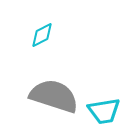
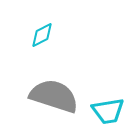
cyan trapezoid: moved 4 px right
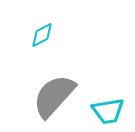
gray semicircle: rotated 66 degrees counterclockwise
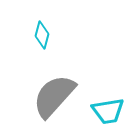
cyan diamond: rotated 48 degrees counterclockwise
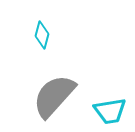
cyan trapezoid: moved 2 px right
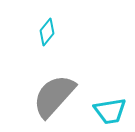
cyan diamond: moved 5 px right, 3 px up; rotated 24 degrees clockwise
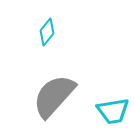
cyan trapezoid: moved 3 px right
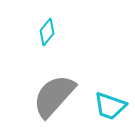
cyan trapezoid: moved 3 px left, 5 px up; rotated 28 degrees clockwise
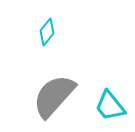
cyan trapezoid: rotated 32 degrees clockwise
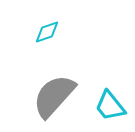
cyan diamond: rotated 32 degrees clockwise
